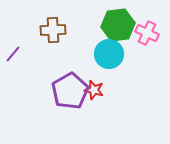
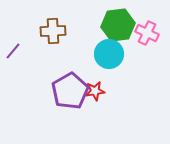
brown cross: moved 1 px down
purple line: moved 3 px up
red star: moved 1 px right, 1 px down; rotated 24 degrees counterclockwise
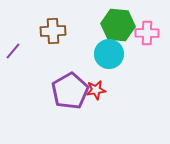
green hexagon: rotated 12 degrees clockwise
pink cross: rotated 25 degrees counterclockwise
red star: moved 1 px right, 1 px up
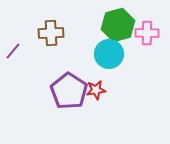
green hexagon: rotated 20 degrees counterclockwise
brown cross: moved 2 px left, 2 px down
purple pentagon: moved 1 px left; rotated 9 degrees counterclockwise
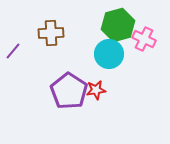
pink cross: moved 3 px left, 6 px down; rotated 25 degrees clockwise
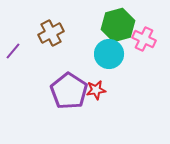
brown cross: rotated 25 degrees counterclockwise
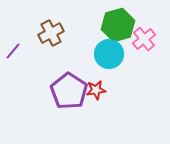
pink cross: rotated 25 degrees clockwise
